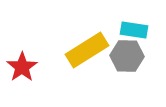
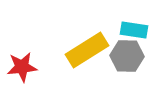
red star: rotated 28 degrees clockwise
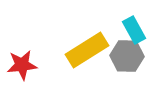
cyan rectangle: rotated 52 degrees clockwise
red star: moved 2 px up
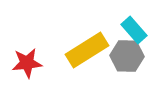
cyan rectangle: rotated 12 degrees counterclockwise
red star: moved 5 px right, 2 px up
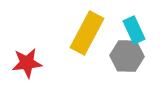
cyan rectangle: rotated 16 degrees clockwise
yellow rectangle: moved 17 px up; rotated 30 degrees counterclockwise
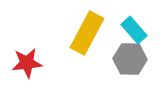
cyan rectangle: rotated 16 degrees counterclockwise
gray hexagon: moved 3 px right, 3 px down
